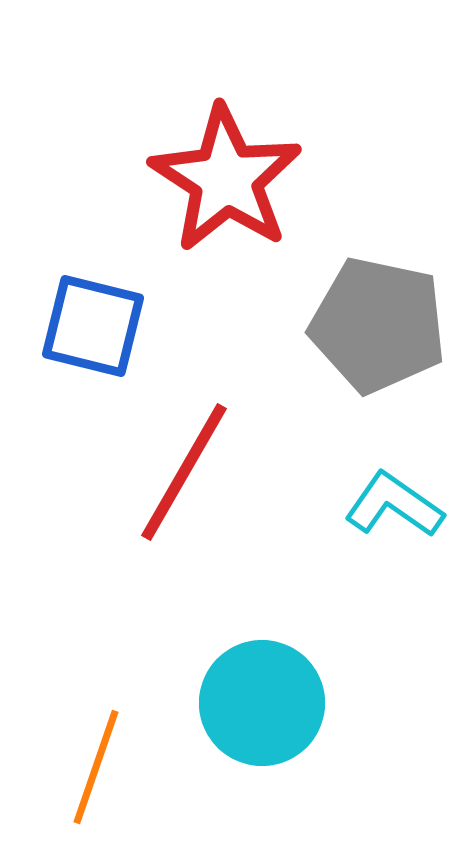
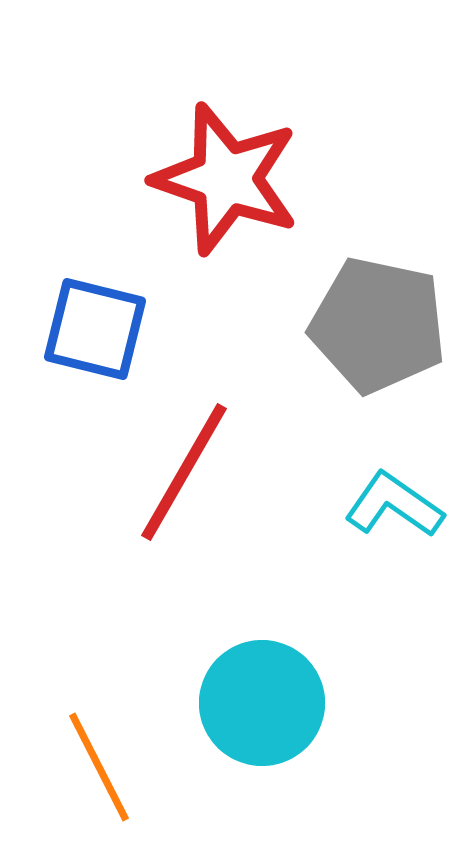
red star: rotated 14 degrees counterclockwise
blue square: moved 2 px right, 3 px down
orange line: moved 3 px right; rotated 46 degrees counterclockwise
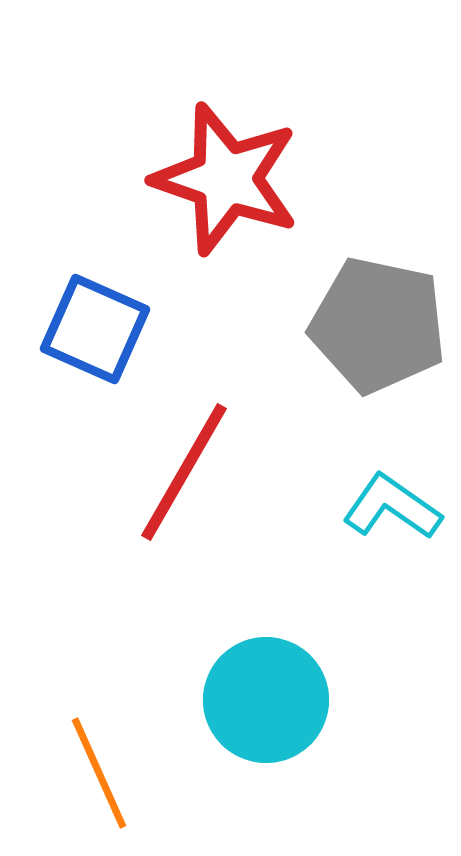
blue square: rotated 10 degrees clockwise
cyan L-shape: moved 2 px left, 2 px down
cyan circle: moved 4 px right, 3 px up
orange line: moved 6 px down; rotated 3 degrees clockwise
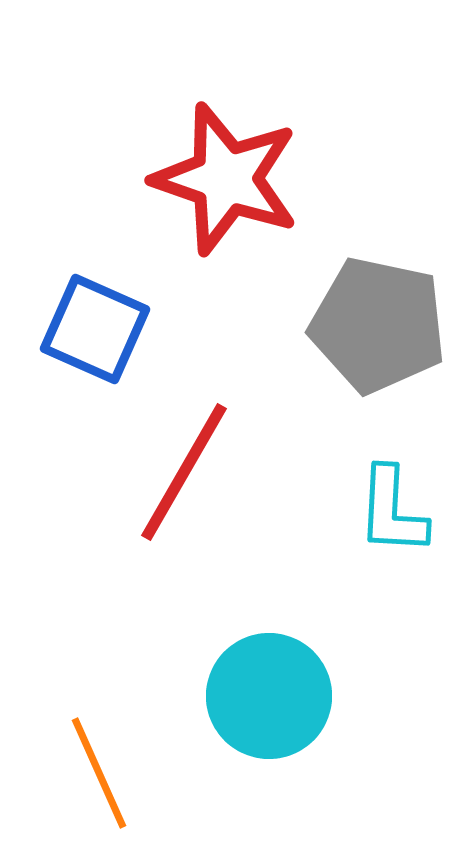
cyan L-shape: moved 4 px down; rotated 122 degrees counterclockwise
cyan circle: moved 3 px right, 4 px up
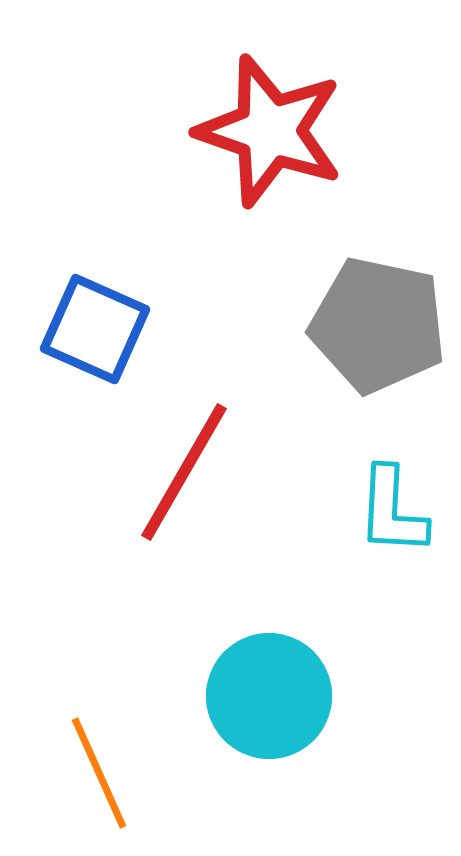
red star: moved 44 px right, 48 px up
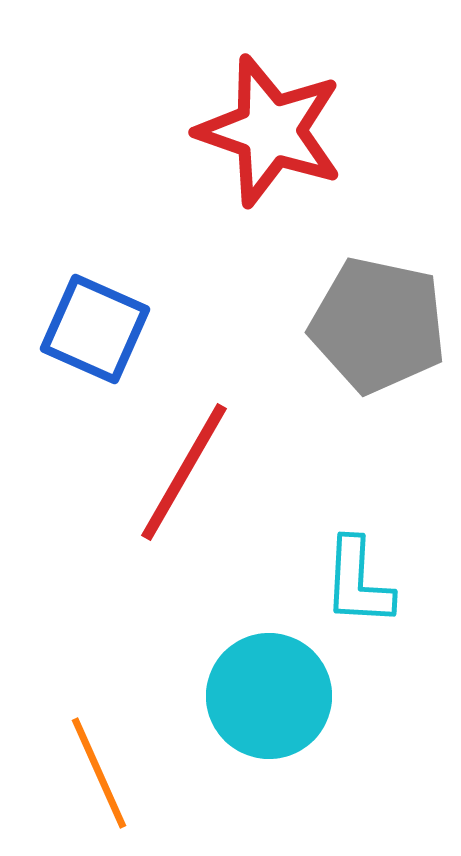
cyan L-shape: moved 34 px left, 71 px down
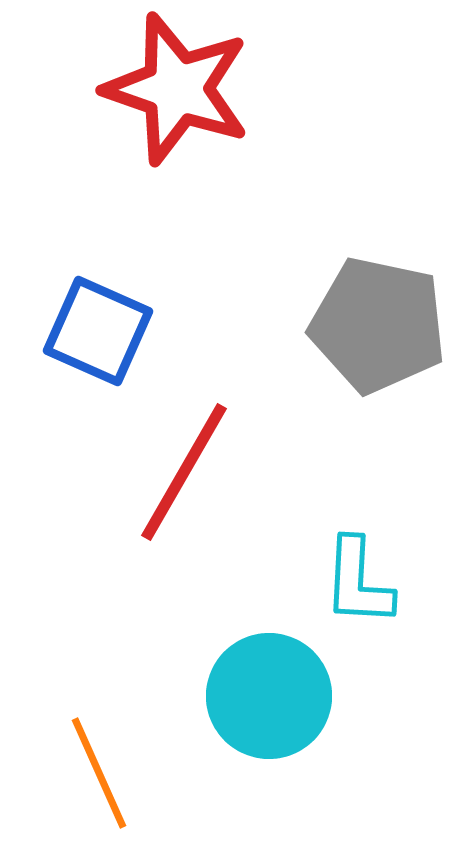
red star: moved 93 px left, 42 px up
blue square: moved 3 px right, 2 px down
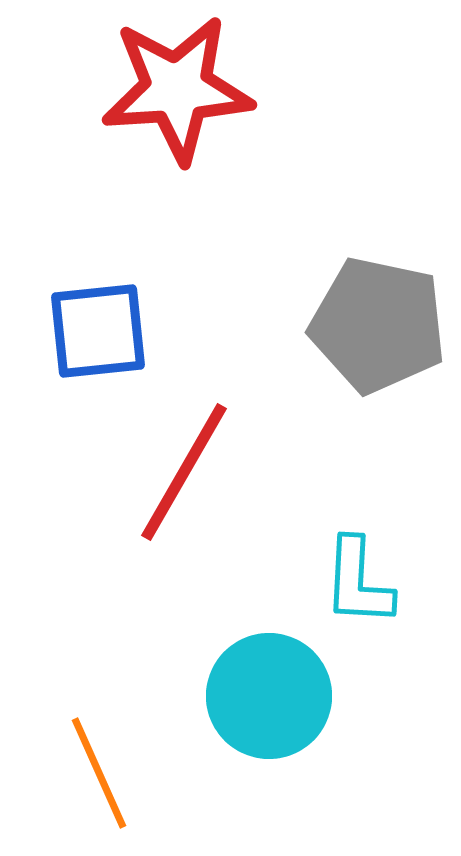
red star: rotated 23 degrees counterclockwise
blue square: rotated 30 degrees counterclockwise
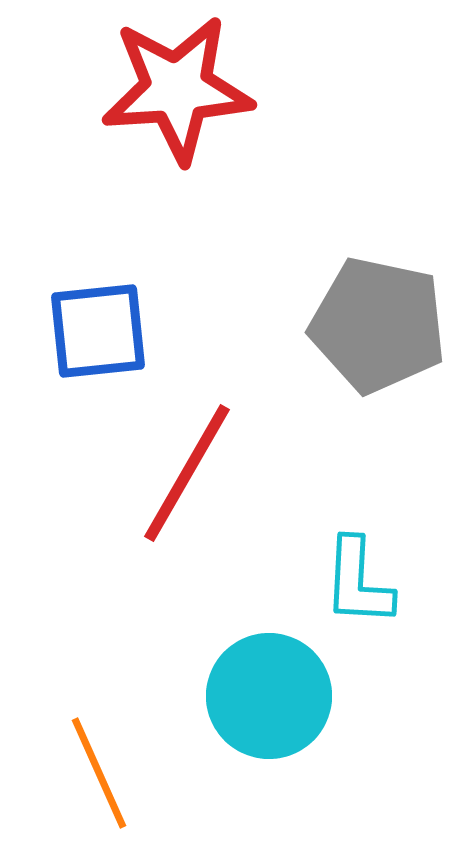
red line: moved 3 px right, 1 px down
